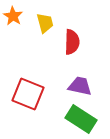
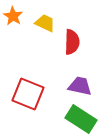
yellow trapezoid: rotated 50 degrees counterclockwise
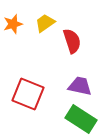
orange star: moved 8 px down; rotated 24 degrees clockwise
yellow trapezoid: rotated 60 degrees counterclockwise
red semicircle: moved 1 px up; rotated 20 degrees counterclockwise
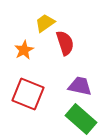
orange star: moved 11 px right, 26 px down; rotated 12 degrees counterclockwise
red semicircle: moved 7 px left, 2 px down
green rectangle: rotated 8 degrees clockwise
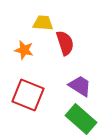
yellow trapezoid: moved 2 px left; rotated 40 degrees clockwise
orange star: rotated 30 degrees counterclockwise
purple trapezoid: rotated 20 degrees clockwise
red square: moved 1 px down
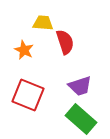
red semicircle: moved 1 px up
orange star: rotated 12 degrees clockwise
purple trapezoid: rotated 130 degrees clockwise
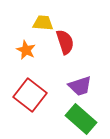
orange star: moved 2 px right
red square: moved 2 px right; rotated 16 degrees clockwise
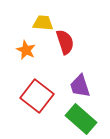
purple trapezoid: rotated 90 degrees clockwise
red square: moved 7 px right, 1 px down
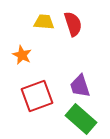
yellow trapezoid: moved 1 px right, 1 px up
red semicircle: moved 8 px right, 18 px up
orange star: moved 4 px left, 5 px down
red square: rotated 32 degrees clockwise
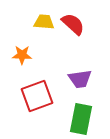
red semicircle: rotated 30 degrees counterclockwise
orange star: rotated 24 degrees counterclockwise
purple trapezoid: moved 7 px up; rotated 80 degrees counterclockwise
green rectangle: rotated 60 degrees clockwise
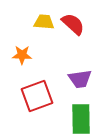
green rectangle: rotated 12 degrees counterclockwise
